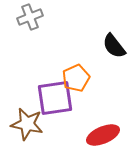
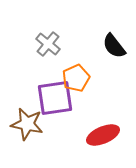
gray cross: moved 18 px right, 27 px down; rotated 30 degrees counterclockwise
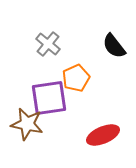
purple square: moved 6 px left
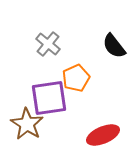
brown star: rotated 20 degrees clockwise
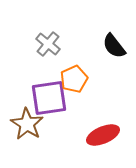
orange pentagon: moved 2 px left, 1 px down
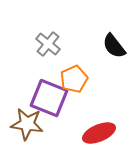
purple square: rotated 30 degrees clockwise
brown star: rotated 24 degrees counterclockwise
red ellipse: moved 4 px left, 2 px up
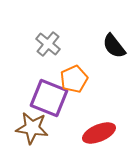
brown star: moved 5 px right, 4 px down
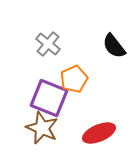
brown star: moved 10 px right; rotated 16 degrees clockwise
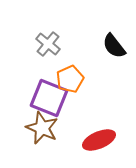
orange pentagon: moved 4 px left
red ellipse: moved 7 px down
